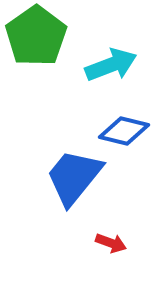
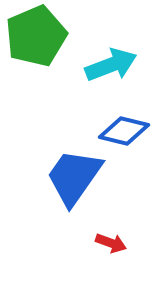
green pentagon: rotated 12 degrees clockwise
blue trapezoid: rotated 4 degrees counterclockwise
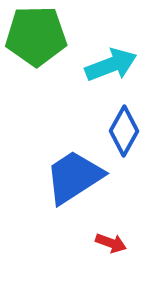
green pentagon: rotated 22 degrees clockwise
blue diamond: rotated 75 degrees counterclockwise
blue trapezoid: rotated 22 degrees clockwise
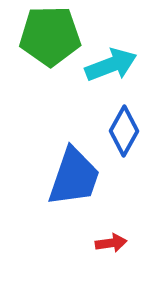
green pentagon: moved 14 px right
blue trapezoid: rotated 142 degrees clockwise
red arrow: rotated 28 degrees counterclockwise
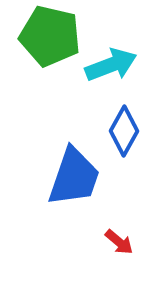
green pentagon: rotated 14 degrees clockwise
red arrow: moved 8 px right, 1 px up; rotated 48 degrees clockwise
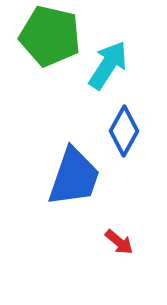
cyan arrow: moved 3 px left; rotated 36 degrees counterclockwise
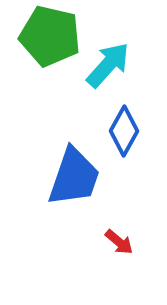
cyan arrow: rotated 9 degrees clockwise
